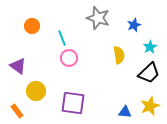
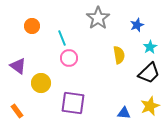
gray star: rotated 20 degrees clockwise
blue star: moved 3 px right
yellow circle: moved 5 px right, 8 px up
blue triangle: moved 1 px left, 1 px down
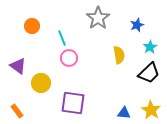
yellow star: moved 1 px right, 4 px down; rotated 18 degrees counterclockwise
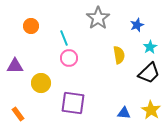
orange circle: moved 1 px left
cyan line: moved 2 px right
purple triangle: moved 3 px left; rotated 36 degrees counterclockwise
orange rectangle: moved 1 px right, 3 px down
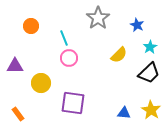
blue star: rotated 24 degrees counterclockwise
yellow semicircle: rotated 54 degrees clockwise
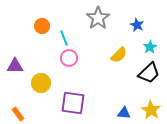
orange circle: moved 11 px right
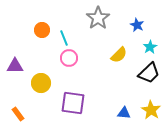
orange circle: moved 4 px down
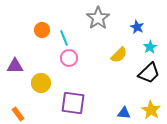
blue star: moved 2 px down
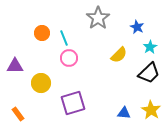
orange circle: moved 3 px down
purple square: rotated 25 degrees counterclockwise
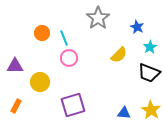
black trapezoid: rotated 65 degrees clockwise
yellow circle: moved 1 px left, 1 px up
purple square: moved 2 px down
orange rectangle: moved 2 px left, 8 px up; rotated 64 degrees clockwise
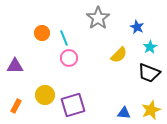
yellow circle: moved 5 px right, 13 px down
yellow star: rotated 18 degrees clockwise
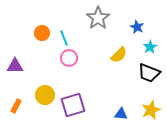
blue triangle: moved 3 px left, 1 px down
